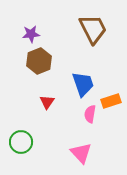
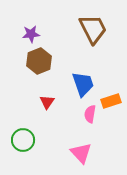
green circle: moved 2 px right, 2 px up
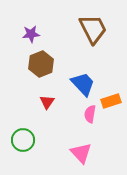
brown hexagon: moved 2 px right, 3 px down
blue trapezoid: rotated 24 degrees counterclockwise
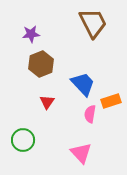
brown trapezoid: moved 6 px up
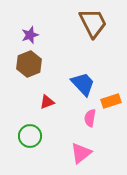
purple star: moved 1 px left, 1 px down; rotated 12 degrees counterclockwise
brown hexagon: moved 12 px left
red triangle: rotated 35 degrees clockwise
pink semicircle: moved 4 px down
green circle: moved 7 px right, 4 px up
pink triangle: rotated 35 degrees clockwise
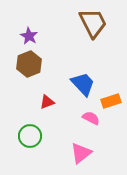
purple star: moved 1 px left, 1 px down; rotated 24 degrees counterclockwise
pink semicircle: moved 1 px right; rotated 108 degrees clockwise
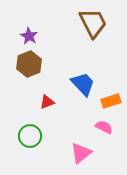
pink semicircle: moved 13 px right, 9 px down
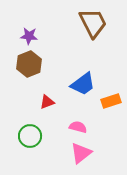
purple star: rotated 24 degrees counterclockwise
blue trapezoid: rotated 96 degrees clockwise
pink semicircle: moved 26 px left; rotated 12 degrees counterclockwise
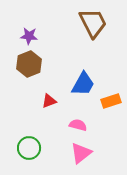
blue trapezoid: rotated 24 degrees counterclockwise
red triangle: moved 2 px right, 1 px up
pink semicircle: moved 2 px up
green circle: moved 1 px left, 12 px down
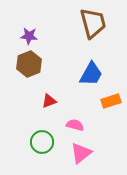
brown trapezoid: rotated 12 degrees clockwise
blue trapezoid: moved 8 px right, 10 px up
pink semicircle: moved 3 px left
green circle: moved 13 px right, 6 px up
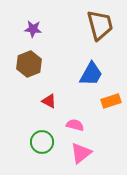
brown trapezoid: moved 7 px right, 2 px down
purple star: moved 4 px right, 7 px up
red triangle: rotated 49 degrees clockwise
